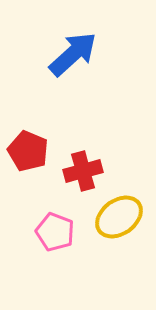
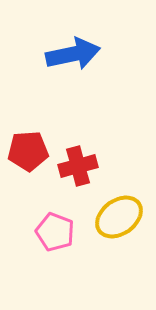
blue arrow: rotated 30 degrees clockwise
red pentagon: rotated 27 degrees counterclockwise
red cross: moved 5 px left, 5 px up
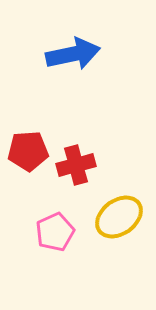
red cross: moved 2 px left, 1 px up
pink pentagon: rotated 27 degrees clockwise
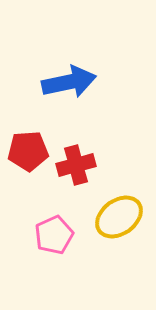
blue arrow: moved 4 px left, 28 px down
pink pentagon: moved 1 px left, 3 px down
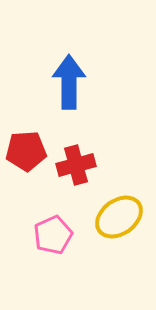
blue arrow: rotated 78 degrees counterclockwise
red pentagon: moved 2 px left
pink pentagon: moved 1 px left
